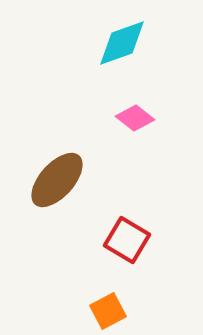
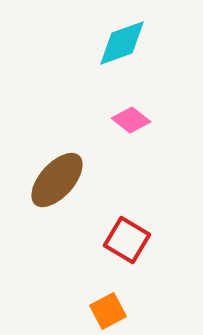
pink diamond: moved 4 px left, 2 px down
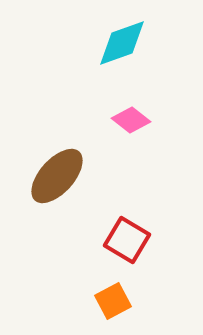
brown ellipse: moved 4 px up
orange square: moved 5 px right, 10 px up
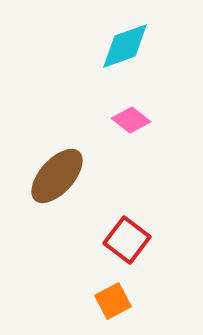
cyan diamond: moved 3 px right, 3 px down
red square: rotated 6 degrees clockwise
